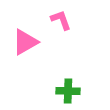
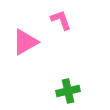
green cross: rotated 15 degrees counterclockwise
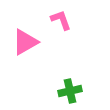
green cross: moved 2 px right
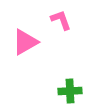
green cross: rotated 10 degrees clockwise
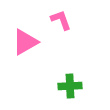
green cross: moved 5 px up
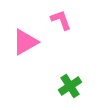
green cross: rotated 30 degrees counterclockwise
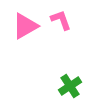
pink triangle: moved 16 px up
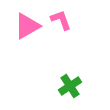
pink triangle: moved 2 px right
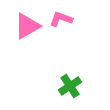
pink L-shape: moved 1 px up; rotated 50 degrees counterclockwise
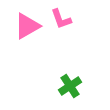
pink L-shape: rotated 130 degrees counterclockwise
